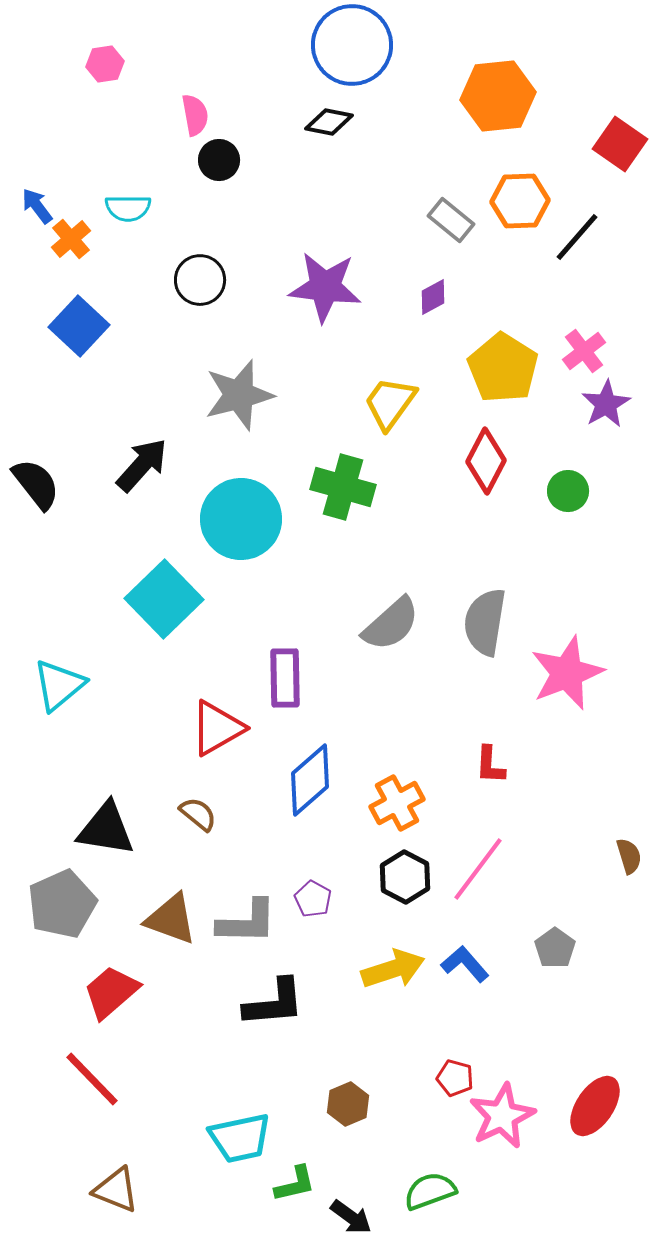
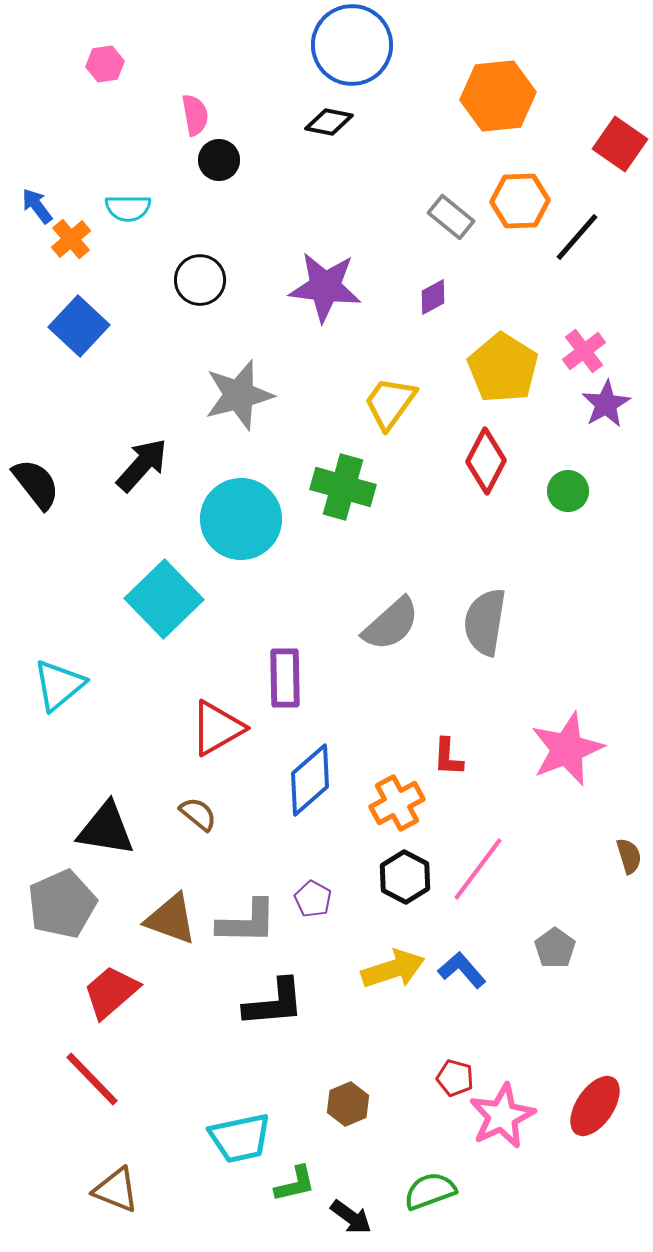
gray rectangle at (451, 220): moved 3 px up
pink star at (567, 673): moved 76 px down
red L-shape at (490, 765): moved 42 px left, 8 px up
blue L-shape at (465, 964): moved 3 px left, 6 px down
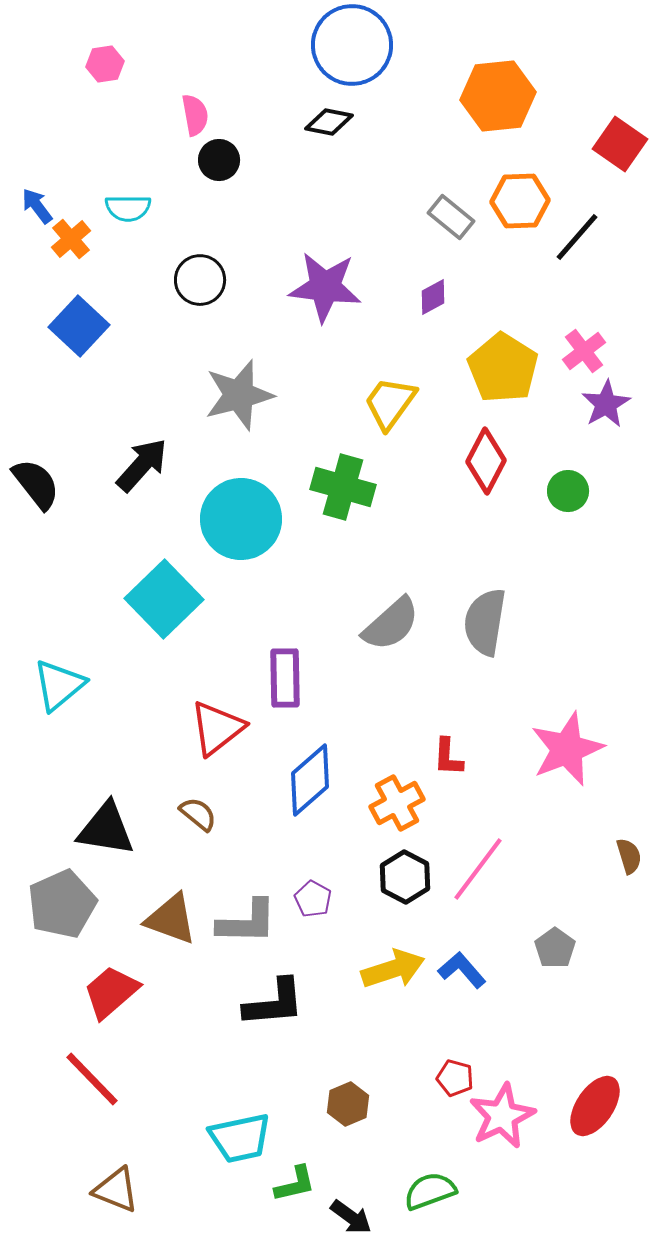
red triangle at (217, 728): rotated 8 degrees counterclockwise
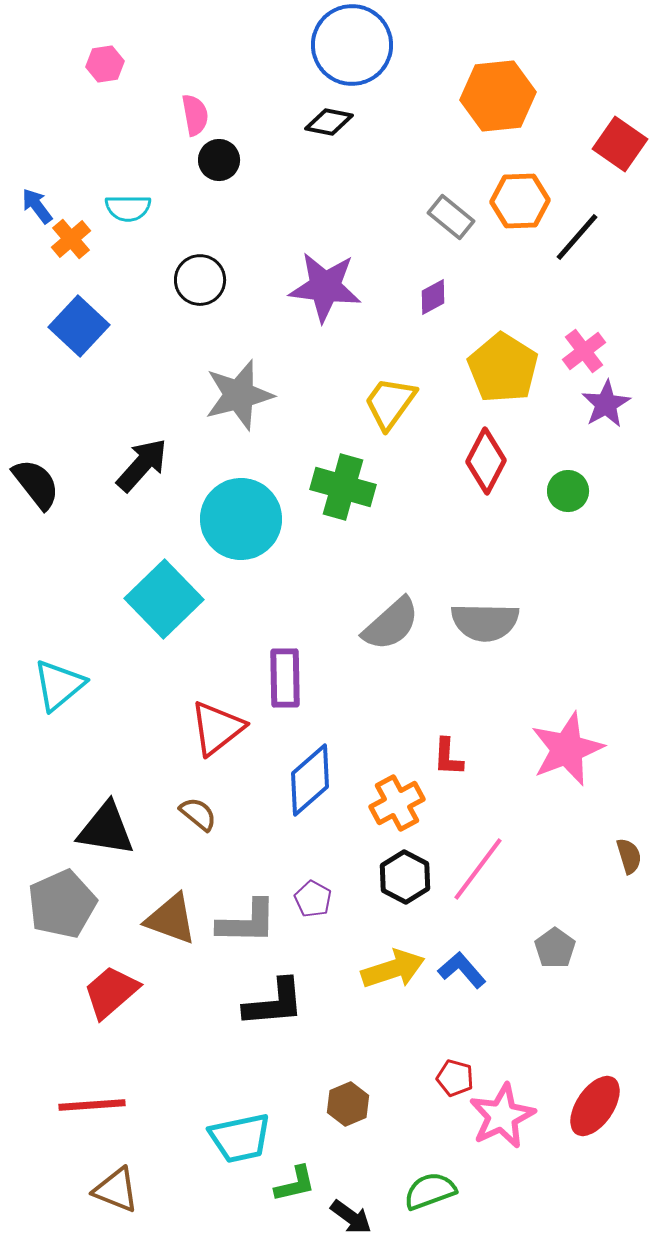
gray semicircle at (485, 622): rotated 98 degrees counterclockwise
red line at (92, 1079): moved 26 px down; rotated 50 degrees counterclockwise
